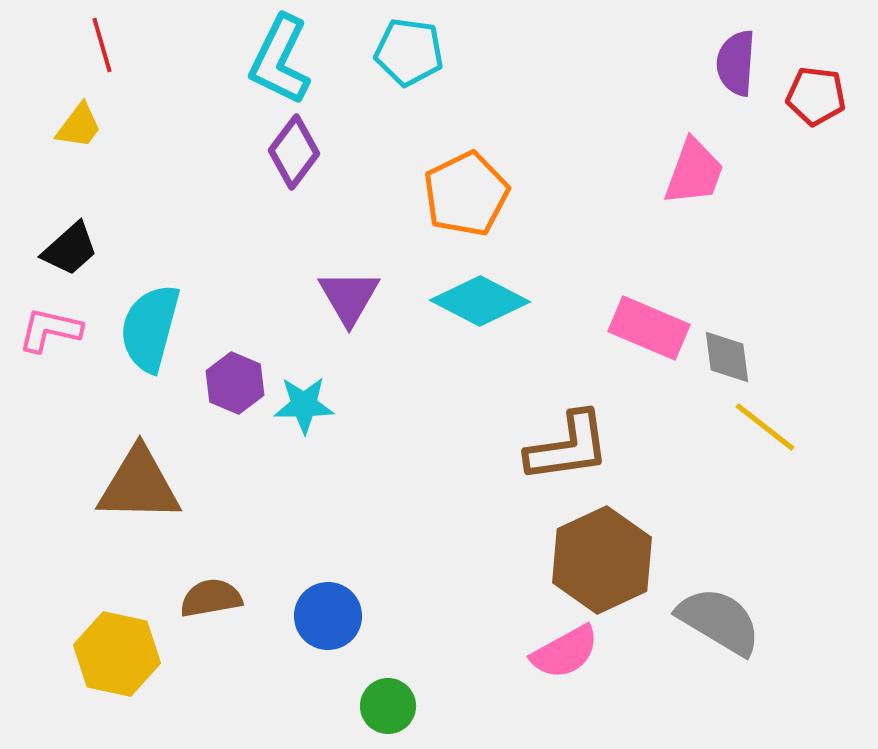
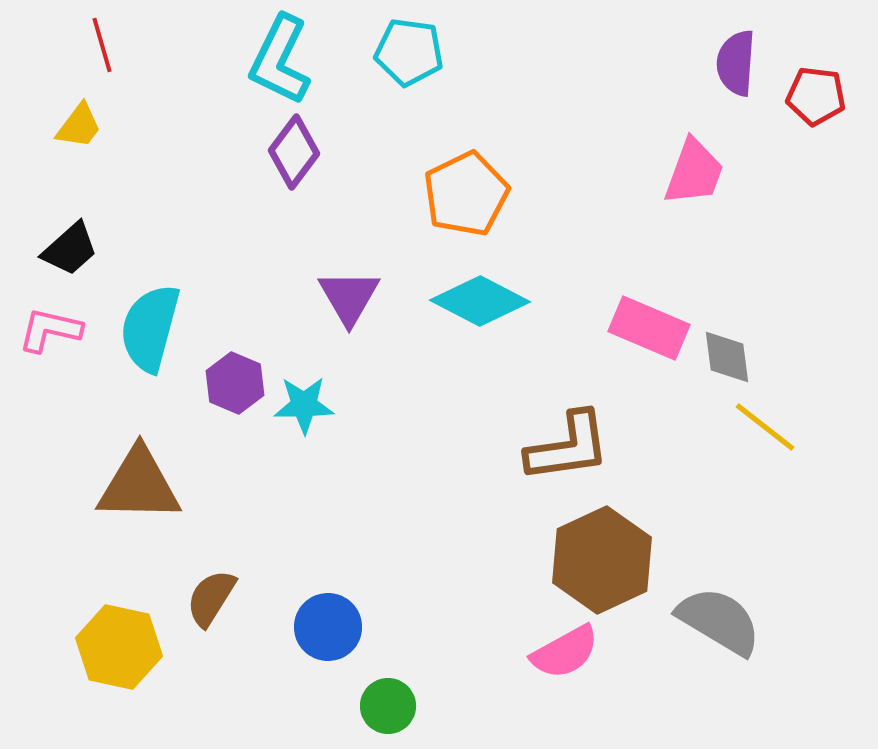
brown semicircle: rotated 48 degrees counterclockwise
blue circle: moved 11 px down
yellow hexagon: moved 2 px right, 7 px up
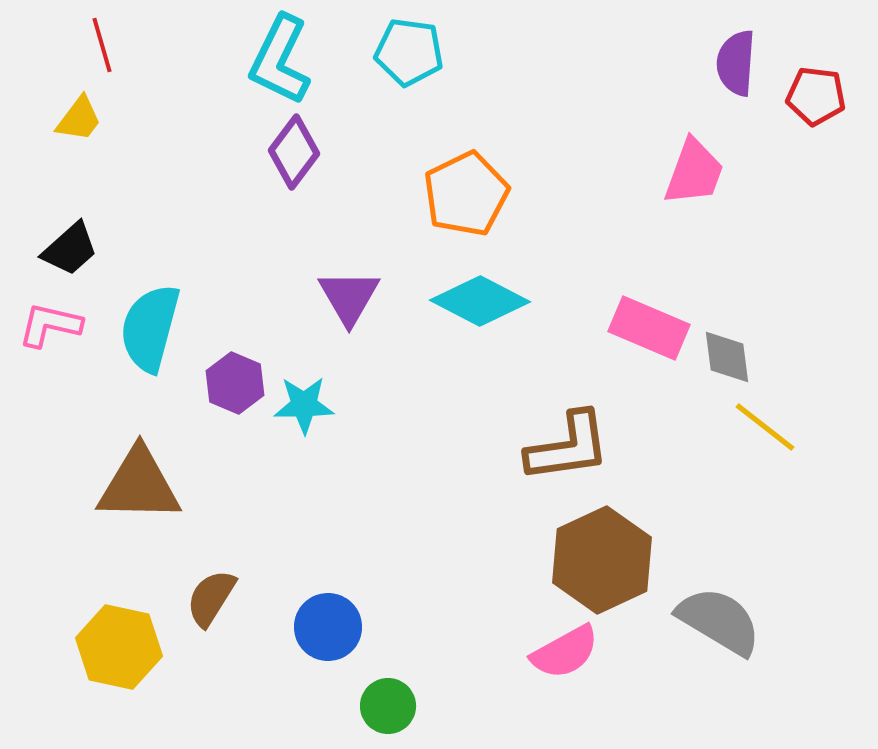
yellow trapezoid: moved 7 px up
pink L-shape: moved 5 px up
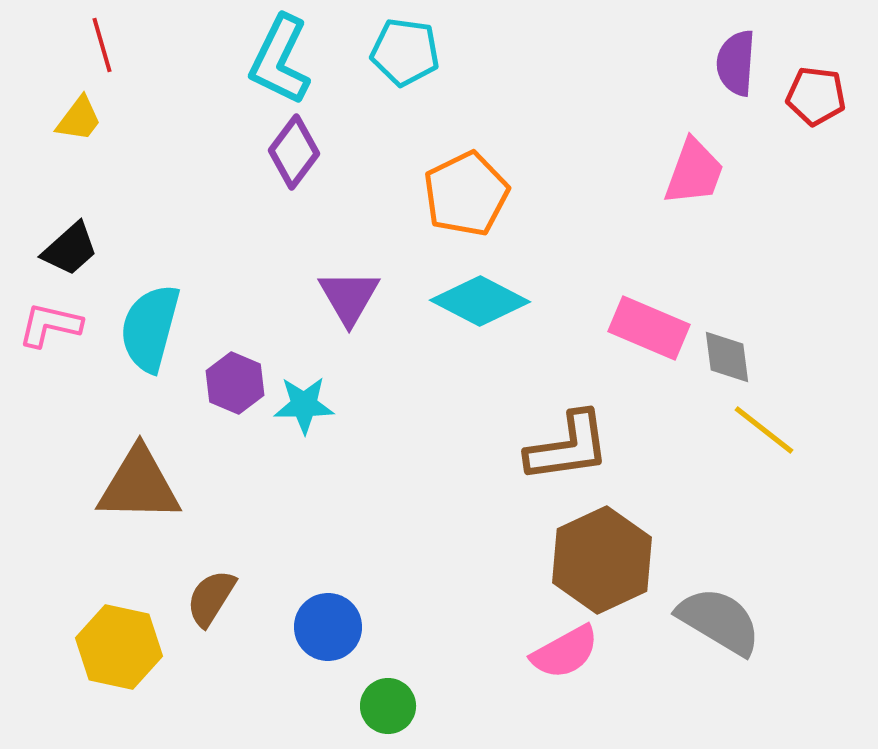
cyan pentagon: moved 4 px left
yellow line: moved 1 px left, 3 px down
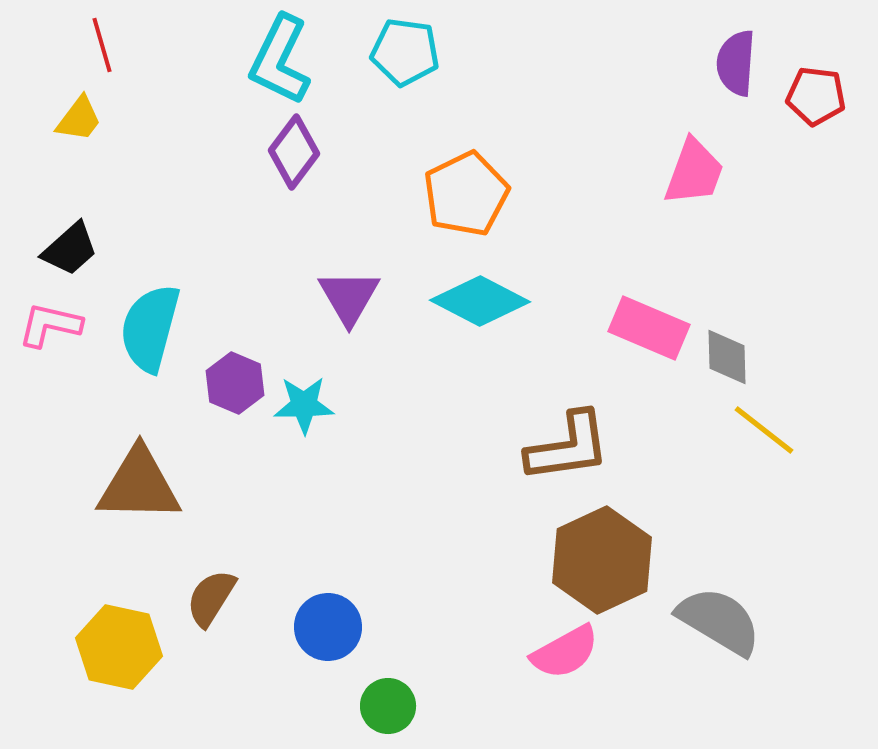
gray diamond: rotated 6 degrees clockwise
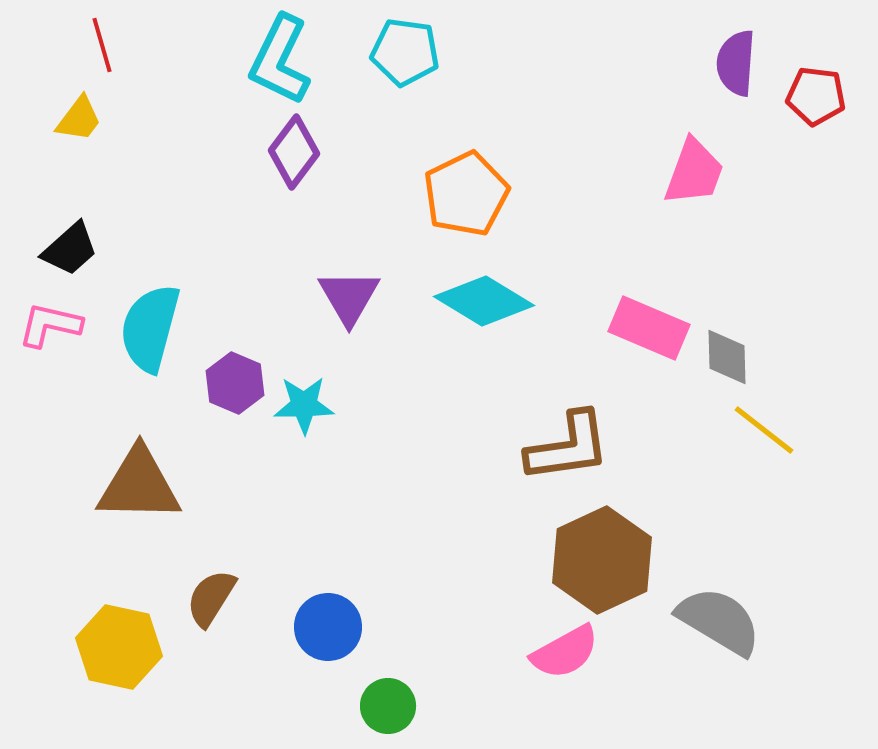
cyan diamond: moved 4 px right; rotated 4 degrees clockwise
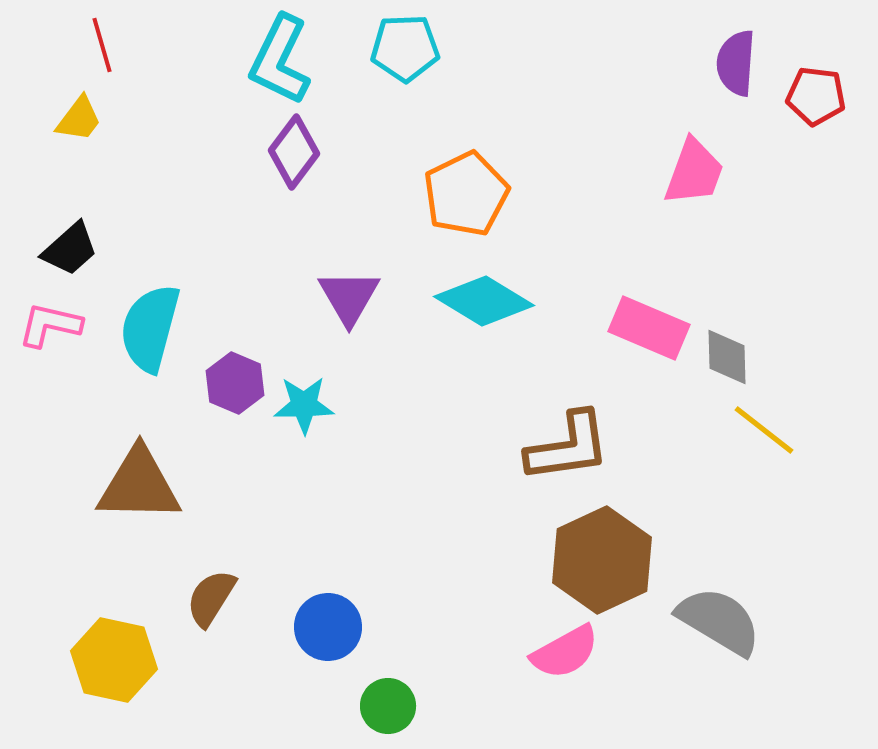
cyan pentagon: moved 4 px up; rotated 10 degrees counterclockwise
yellow hexagon: moved 5 px left, 13 px down
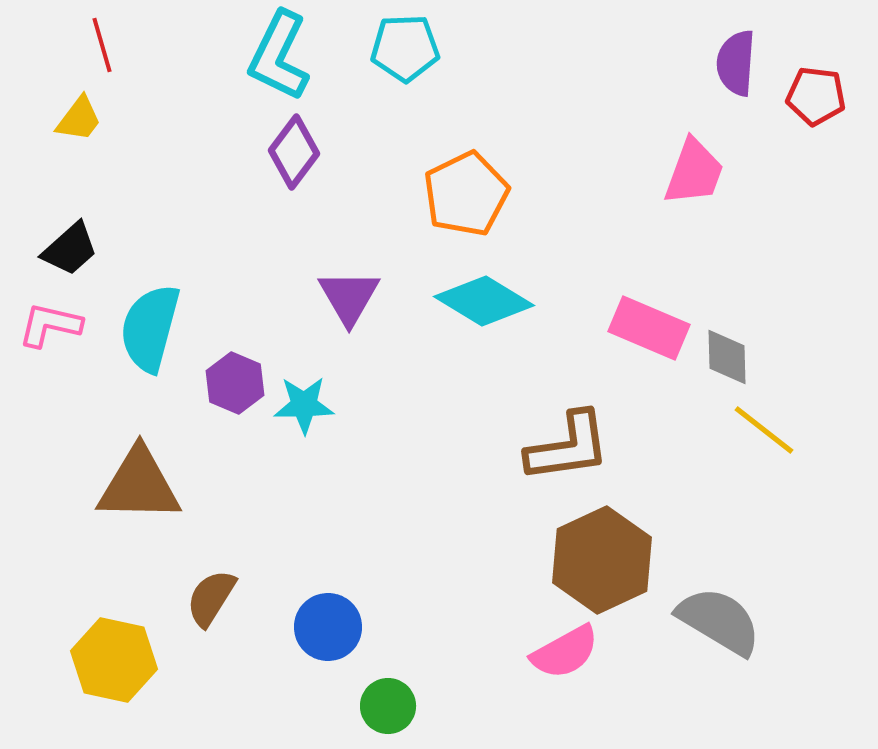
cyan L-shape: moved 1 px left, 4 px up
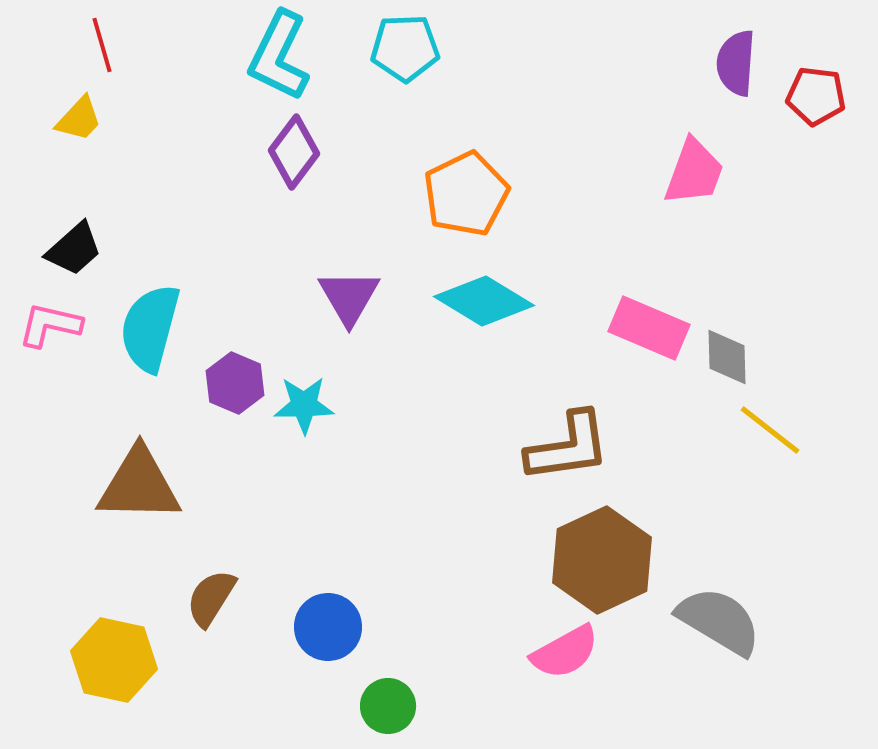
yellow trapezoid: rotated 6 degrees clockwise
black trapezoid: moved 4 px right
yellow line: moved 6 px right
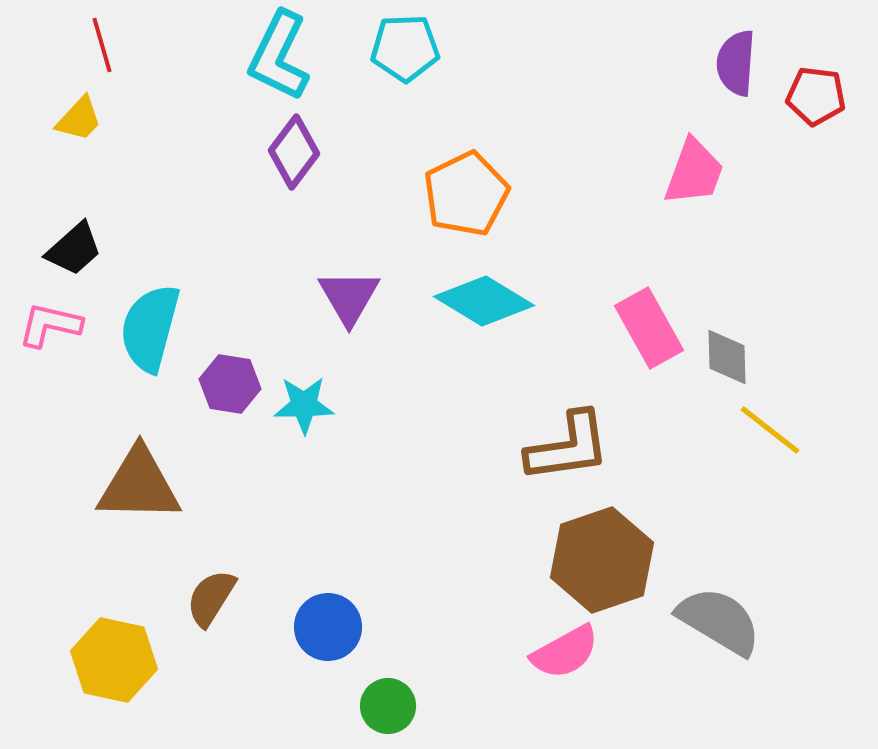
pink rectangle: rotated 38 degrees clockwise
purple hexagon: moved 5 px left, 1 px down; rotated 14 degrees counterclockwise
brown hexagon: rotated 6 degrees clockwise
